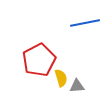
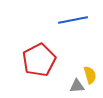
blue line: moved 12 px left, 3 px up
yellow semicircle: moved 29 px right, 3 px up
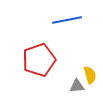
blue line: moved 6 px left
red pentagon: rotated 8 degrees clockwise
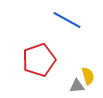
blue line: rotated 40 degrees clockwise
yellow semicircle: moved 2 px left, 1 px down
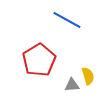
red pentagon: rotated 12 degrees counterclockwise
gray triangle: moved 5 px left, 1 px up
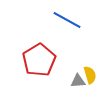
yellow semicircle: moved 2 px right, 1 px up
gray triangle: moved 6 px right, 4 px up
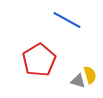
gray triangle: rotated 21 degrees clockwise
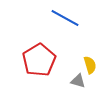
blue line: moved 2 px left, 2 px up
yellow semicircle: moved 10 px up
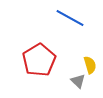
blue line: moved 5 px right
gray triangle: rotated 28 degrees clockwise
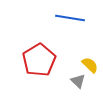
blue line: rotated 20 degrees counterclockwise
yellow semicircle: rotated 30 degrees counterclockwise
